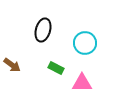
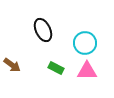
black ellipse: rotated 40 degrees counterclockwise
pink triangle: moved 5 px right, 12 px up
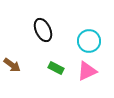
cyan circle: moved 4 px right, 2 px up
pink triangle: rotated 25 degrees counterclockwise
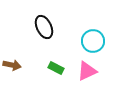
black ellipse: moved 1 px right, 3 px up
cyan circle: moved 4 px right
brown arrow: rotated 24 degrees counterclockwise
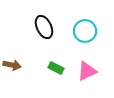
cyan circle: moved 8 px left, 10 px up
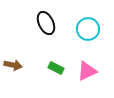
black ellipse: moved 2 px right, 4 px up
cyan circle: moved 3 px right, 2 px up
brown arrow: moved 1 px right
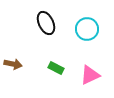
cyan circle: moved 1 px left
brown arrow: moved 1 px up
pink triangle: moved 3 px right, 4 px down
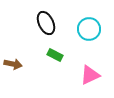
cyan circle: moved 2 px right
green rectangle: moved 1 px left, 13 px up
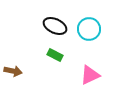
black ellipse: moved 9 px right, 3 px down; rotated 40 degrees counterclockwise
brown arrow: moved 7 px down
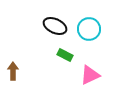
green rectangle: moved 10 px right
brown arrow: rotated 102 degrees counterclockwise
